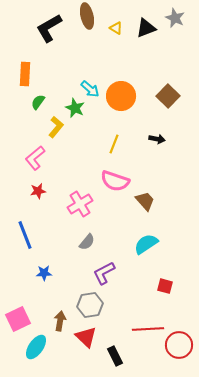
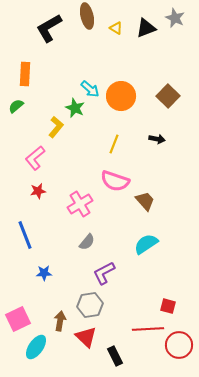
green semicircle: moved 22 px left, 4 px down; rotated 14 degrees clockwise
red square: moved 3 px right, 20 px down
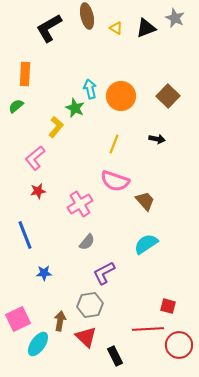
cyan arrow: rotated 144 degrees counterclockwise
cyan ellipse: moved 2 px right, 3 px up
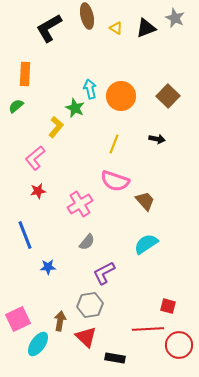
blue star: moved 4 px right, 6 px up
black rectangle: moved 2 px down; rotated 54 degrees counterclockwise
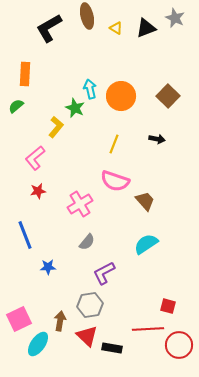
pink square: moved 1 px right
red triangle: moved 1 px right, 1 px up
black rectangle: moved 3 px left, 10 px up
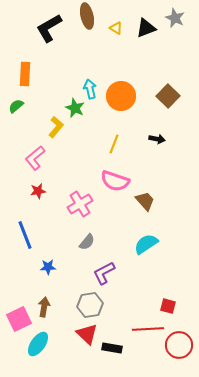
brown arrow: moved 16 px left, 14 px up
red triangle: moved 2 px up
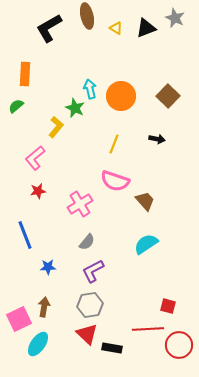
purple L-shape: moved 11 px left, 2 px up
